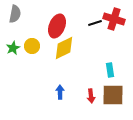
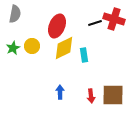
cyan rectangle: moved 26 px left, 15 px up
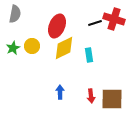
cyan rectangle: moved 5 px right
brown square: moved 1 px left, 4 px down
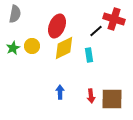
black line: moved 1 px right, 8 px down; rotated 24 degrees counterclockwise
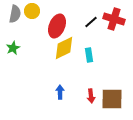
black line: moved 5 px left, 9 px up
yellow circle: moved 35 px up
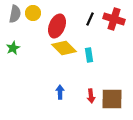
yellow circle: moved 1 px right, 2 px down
black line: moved 1 px left, 3 px up; rotated 24 degrees counterclockwise
yellow diamond: rotated 70 degrees clockwise
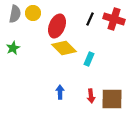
cyan rectangle: moved 4 px down; rotated 32 degrees clockwise
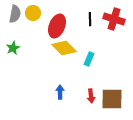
black line: rotated 24 degrees counterclockwise
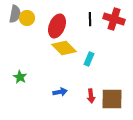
yellow circle: moved 6 px left, 5 px down
green star: moved 7 px right, 29 px down; rotated 16 degrees counterclockwise
blue arrow: rotated 80 degrees clockwise
